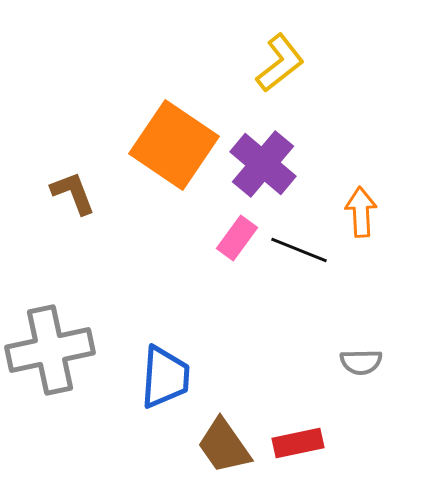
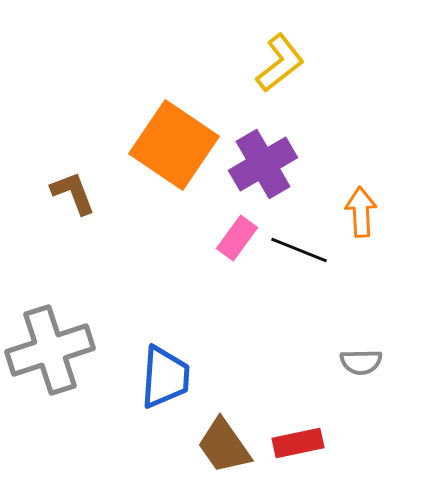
purple cross: rotated 20 degrees clockwise
gray cross: rotated 6 degrees counterclockwise
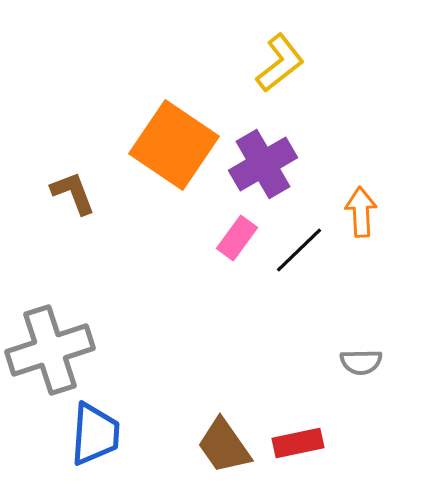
black line: rotated 66 degrees counterclockwise
blue trapezoid: moved 70 px left, 57 px down
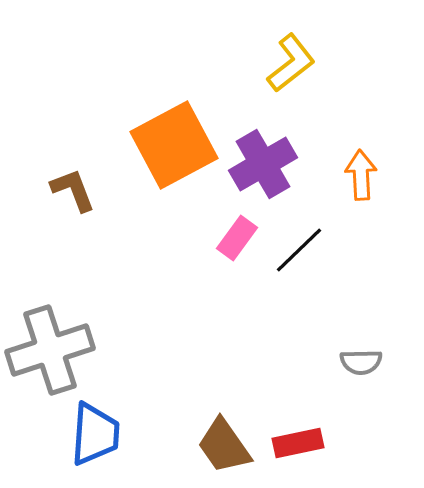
yellow L-shape: moved 11 px right
orange square: rotated 28 degrees clockwise
brown L-shape: moved 3 px up
orange arrow: moved 37 px up
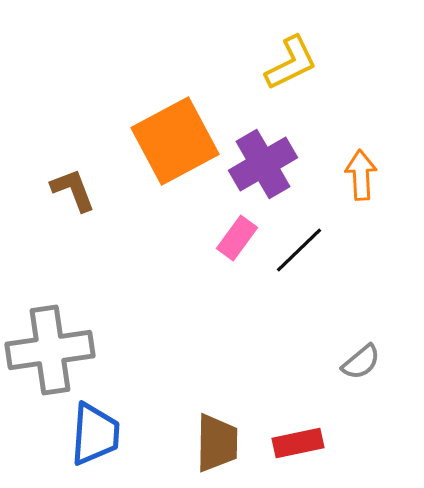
yellow L-shape: rotated 12 degrees clockwise
orange square: moved 1 px right, 4 px up
gray cross: rotated 10 degrees clockwise
gray semicircle: rotated 39 degrees counterclockwise
brown trapezoid: moved 7 px left, 3 px up; rotated 144 degrees counterclockwise
